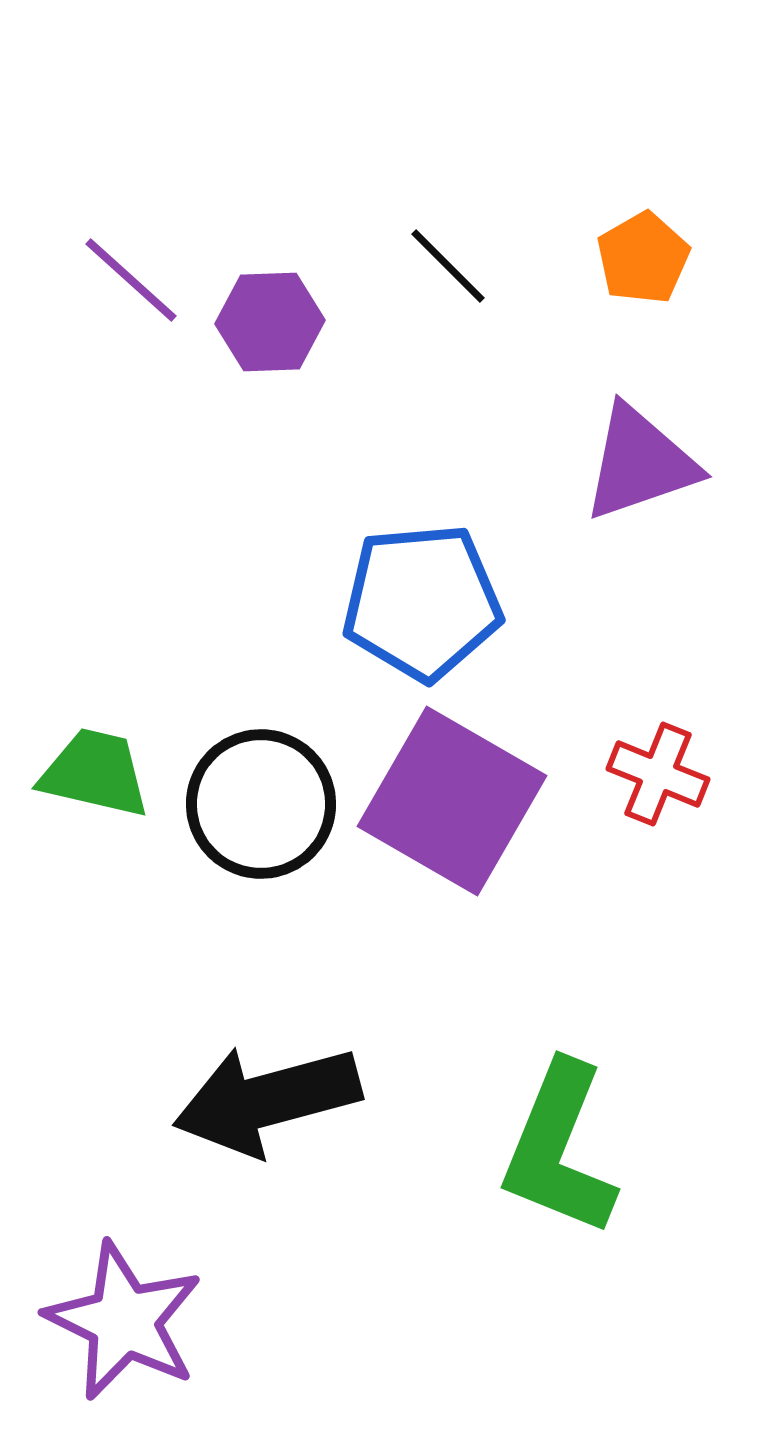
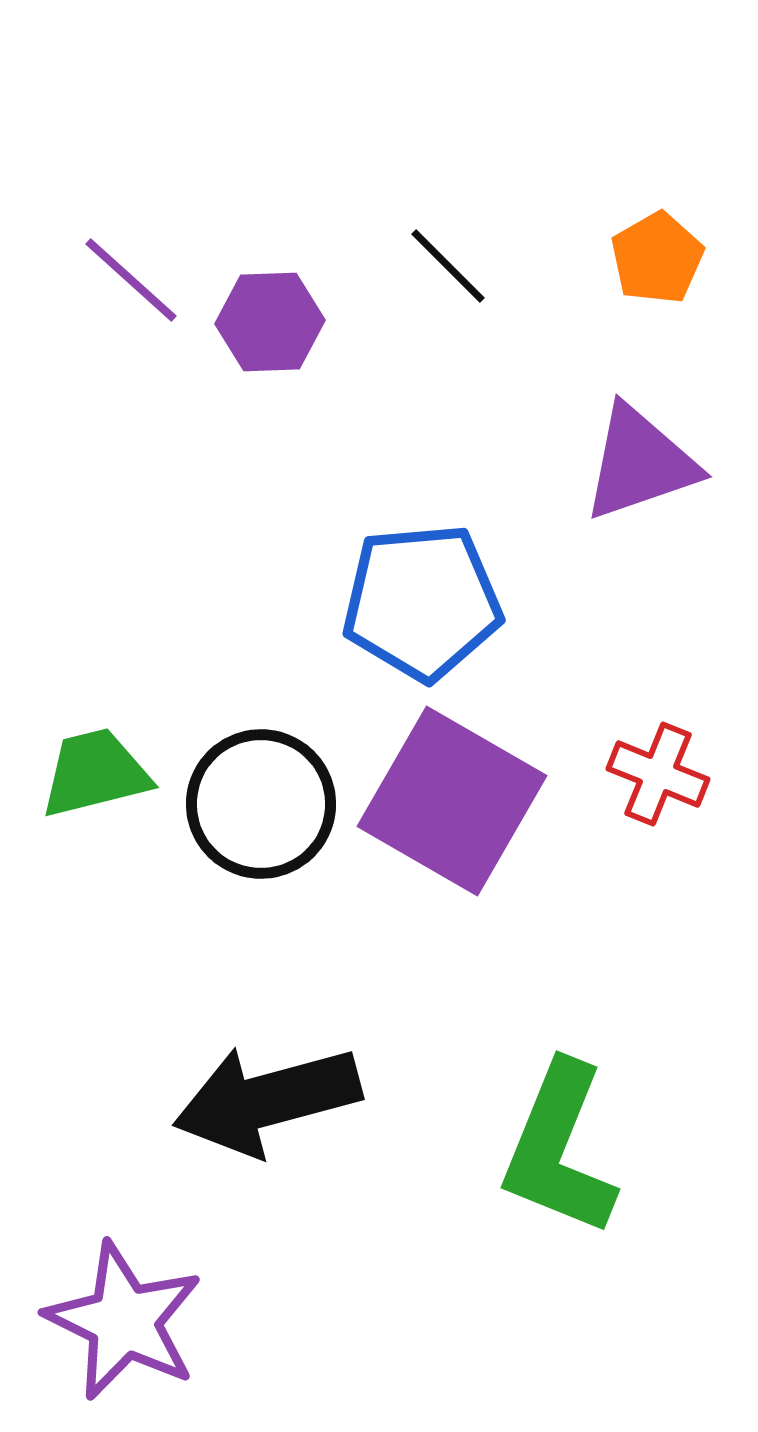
orange pentagon: moved 14 px right
green trapezoid: rotated 27 degrees counterclockwise
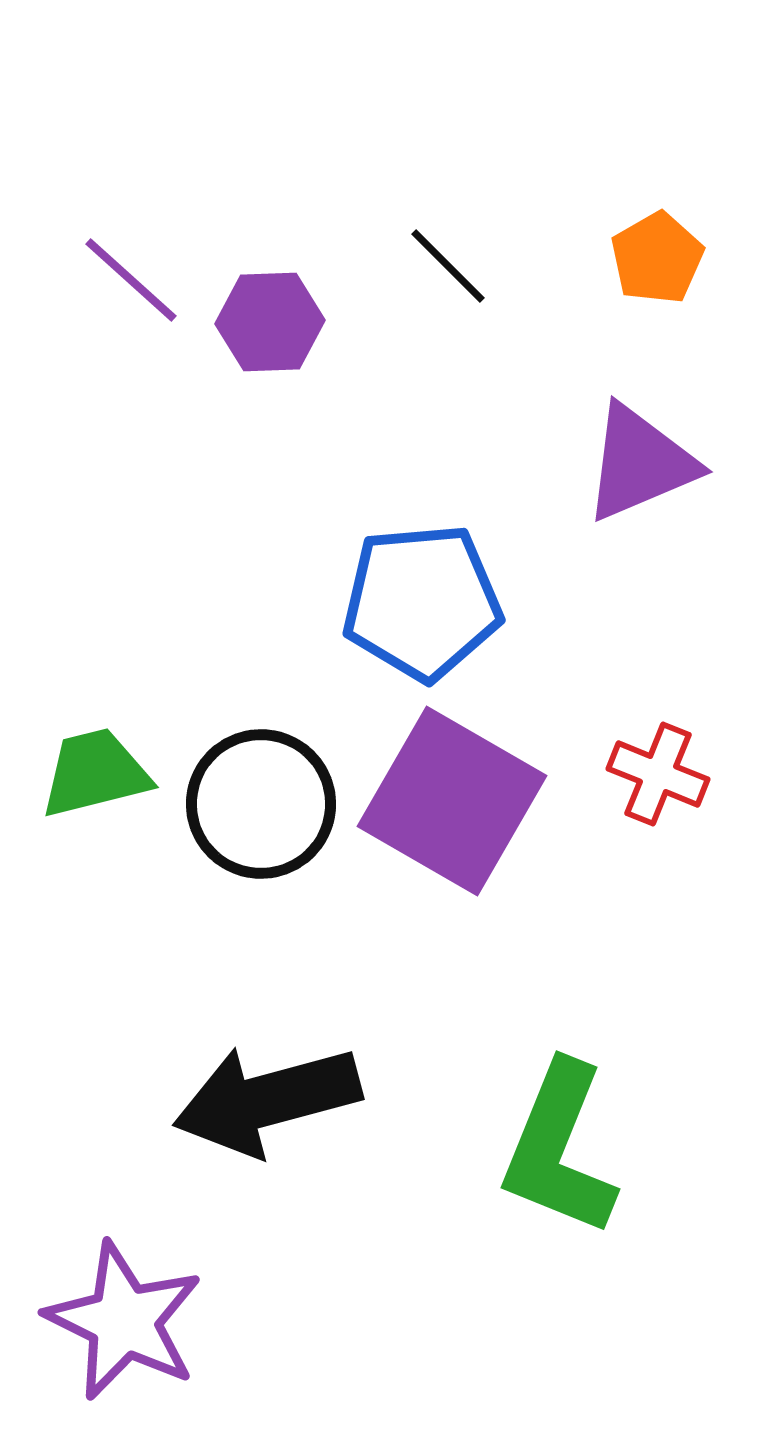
purple triangle: rotated 4 degrees counterclockwise
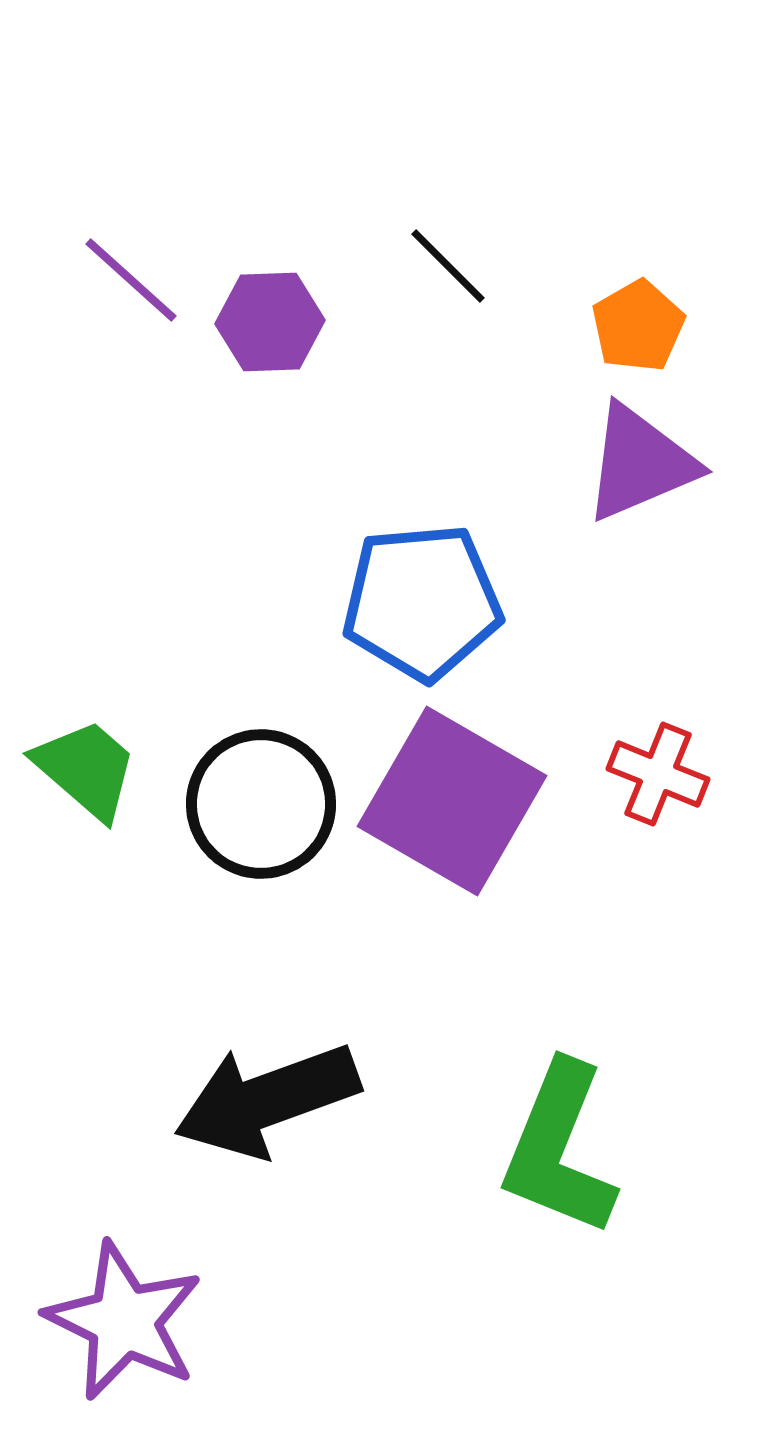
orange pentagon: moved 19 px left, 68 px down
green trapezoid: moved 9 px left, 4 px up; rotated 55 degrees clockwise
black arrow: rotated 5 degrees counterclockwise
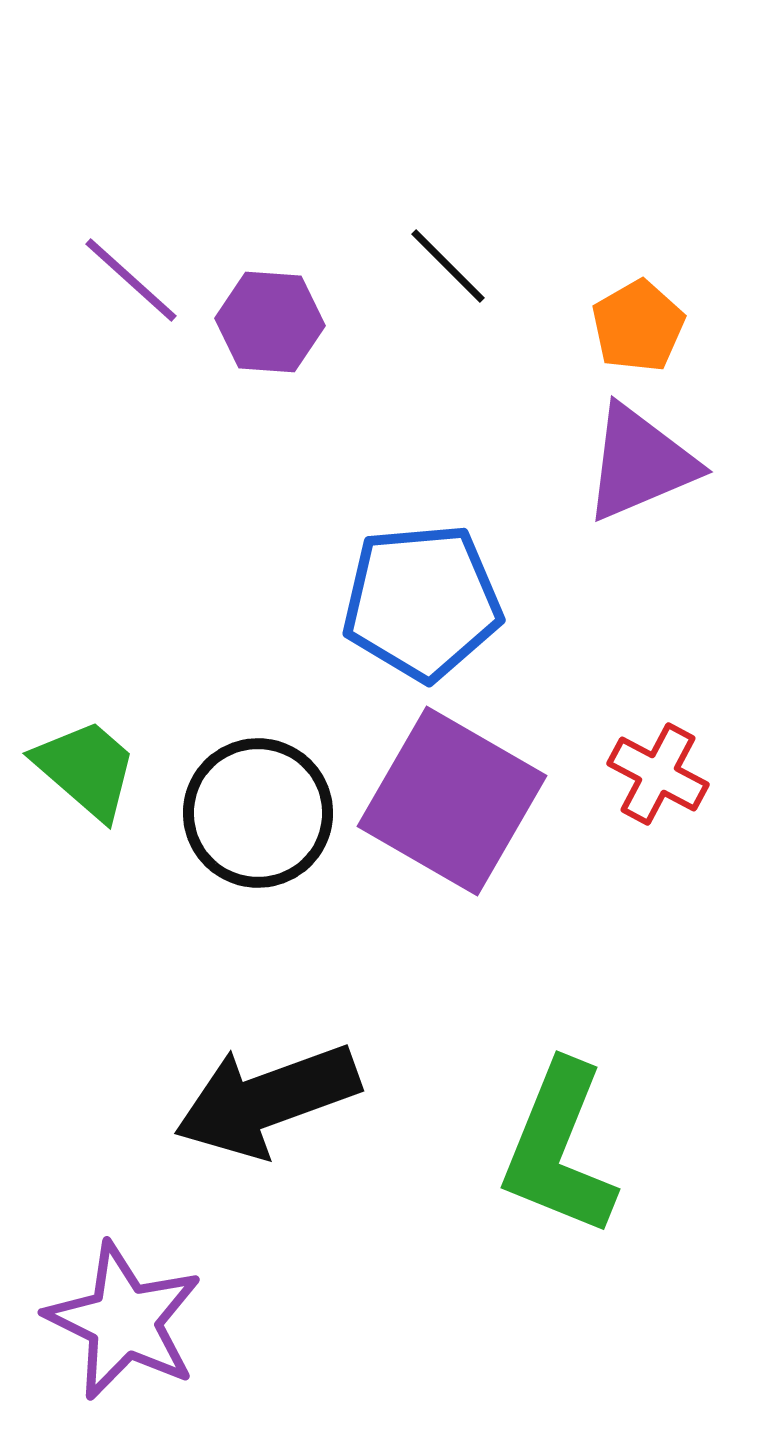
purple hexagon: rotated 6 degrees clockwise
red cross: rotated 6 degrees clockwise
black circle: moved 3 px left, 9 px down
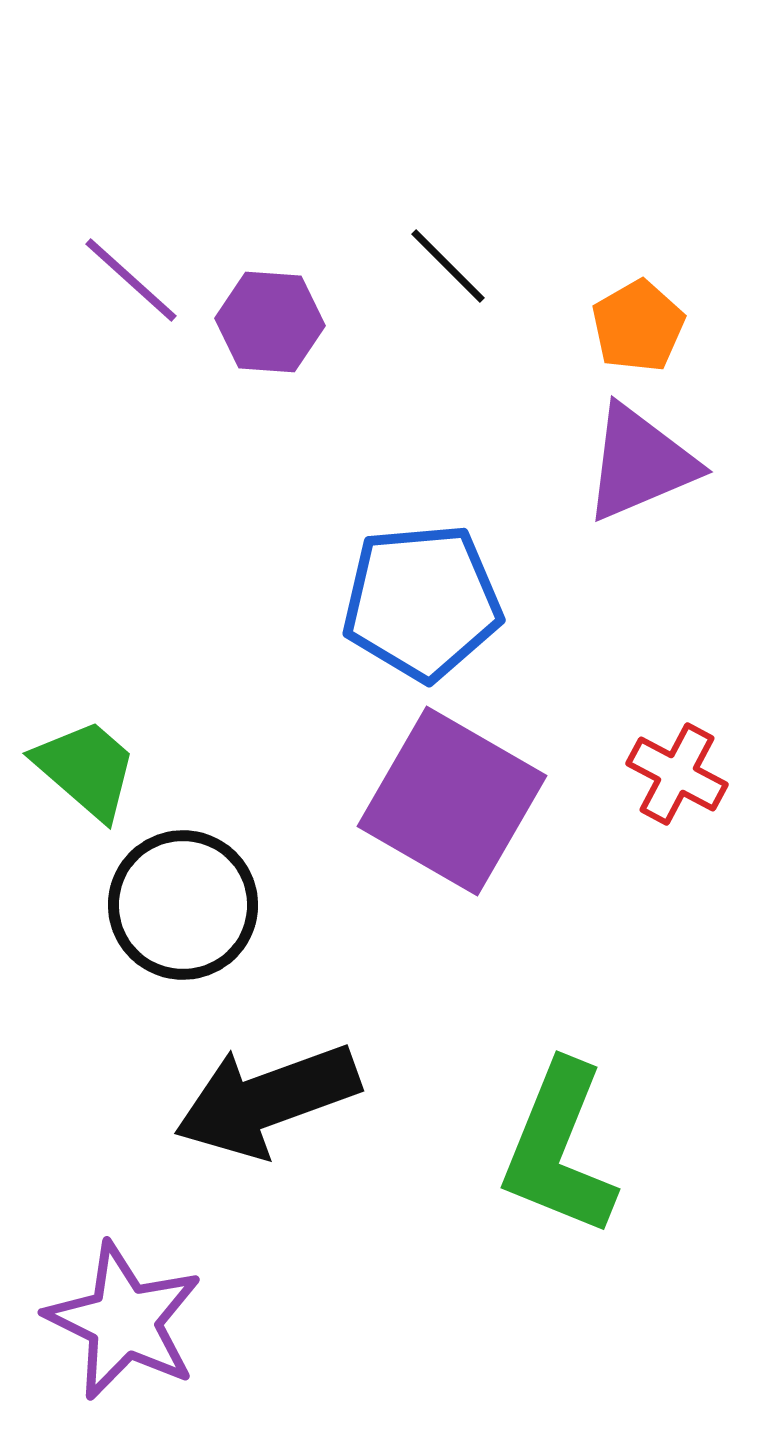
red cross: moved 19 px right
black circle: moved 75 px left, 92 px down
